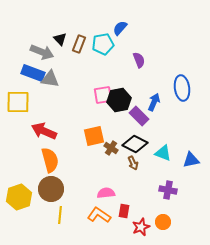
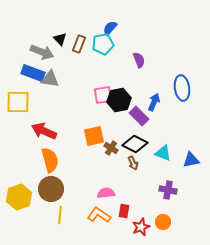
blue semicircle: moved 10 px left
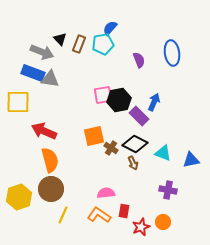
blue ellipse: moved 10 px left, 35 px up
yellow line: moved 3 px right; rotated 18 degrees clockwise
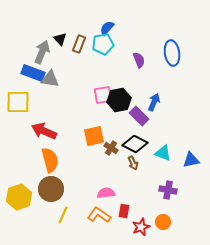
blue semicircle: moved 3 px left
gray arrow: rotated 90 degrees counterclockwise
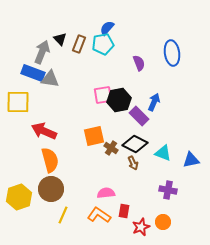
purple semicircle: moved 3 px down
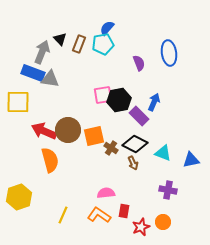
blue ellipse: moved 3 px left
brown circle: moved 17 px right, 59 px up
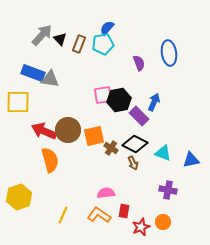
gray arrow: moved 17 px up; rotated 20 degrees clockwise
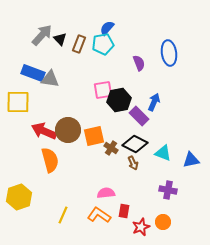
pink square: moved 5 px up
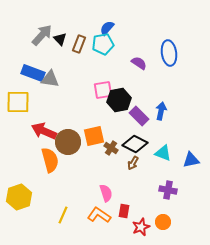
purple semicircle: rotated 35 degrees counterclockwise
blue arrow: moved 7 px right, 9 px down; rotated 12 degrees counterclockwise
brown circle: moved 12 px down
brown arrow: rotated 56 degrees clockwise
pink semicircle: rotated 78 degrees clockwise
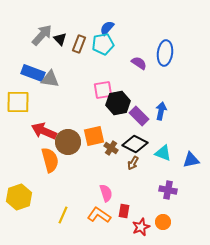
blue ellipse: moved 4 px left; rotated 15 degrees clockwise
black hexagon: moved 1 px left, 3 px down
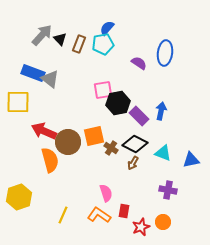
gray triangle: rotated 30 degrees clockwise
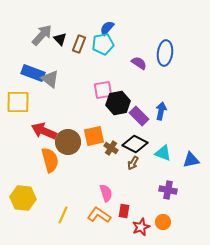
yellow hexagon: moved 4 px right, 1 px down; rotated 25 degrees clockwise
